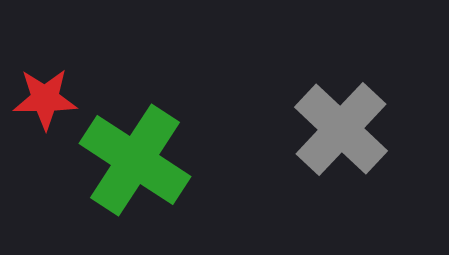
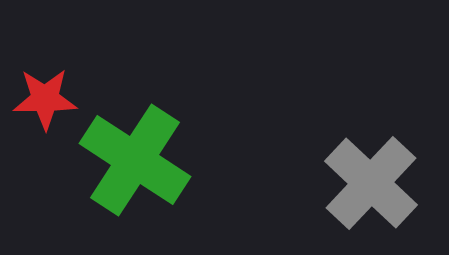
gray cross: moved 30 px right, 54 px down
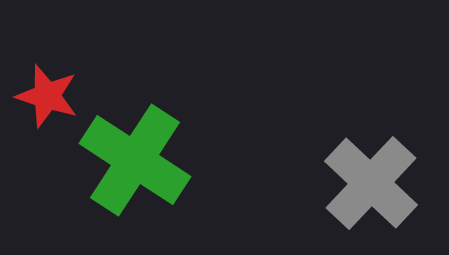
red star: moved 2 px right, 3 px up; rotated 18 degrees clockwise
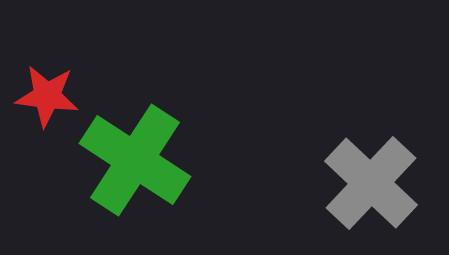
red star: rotated 10 degrees counterclockwise
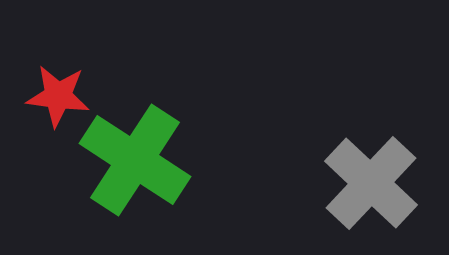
red star: moved 11 px right
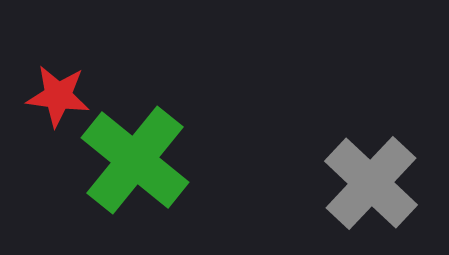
green cross: rotated 6 degrees clockwise
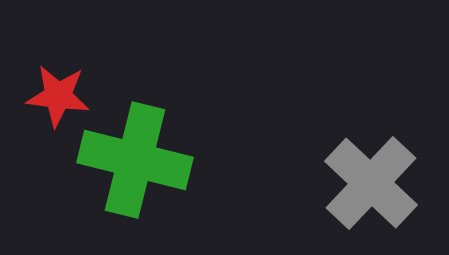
green cross: rotated 25 degrees counterclockwise
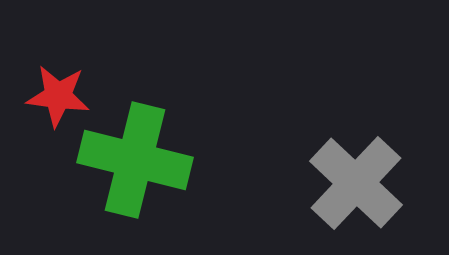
gray cross: moved 15 px left
